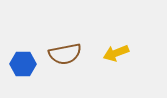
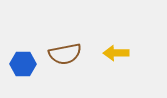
yellow arrow: rotated 20 degrees clockwise
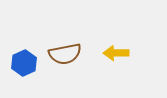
blue hexagon: moved 1 px right, 1 px up; rotated 25 degrees counterclockwise
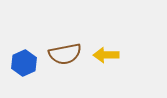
yellow arrow: moved 10 px left, 2 px down
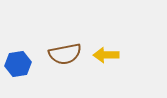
blue hexagon: moved 6 px left, 1 px down; rotated 15 degrees clockwise
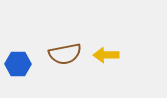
blue hexagon: rotated 10 degrees clockwise
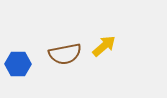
yellow arrow: moved 2 px left, 9 px up; rotated 140 degrees clockwise
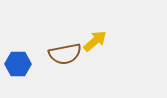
yellow arrow: moved 9 px left, 5 px up
